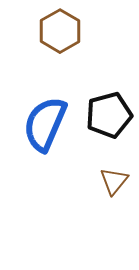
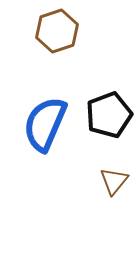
brown hexagon: moved 3 px left; rotated 12 degrees clockwise
black pentagon: rotated 6 degrees counterclockwise
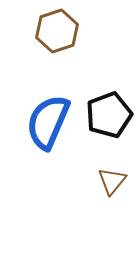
blue semicircle: moved 3 px right, 2 px up
brown triangle: moved 2 px left
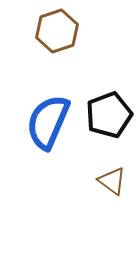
brown triangle: rotated 32 degrees counterclockwise
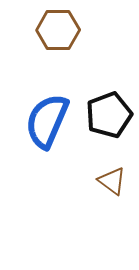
brown hexagon: moved 1 px right, 1 px up; rotated 18 degrees clockwise
blue semicircle: moved 1 px left, 1 px up
